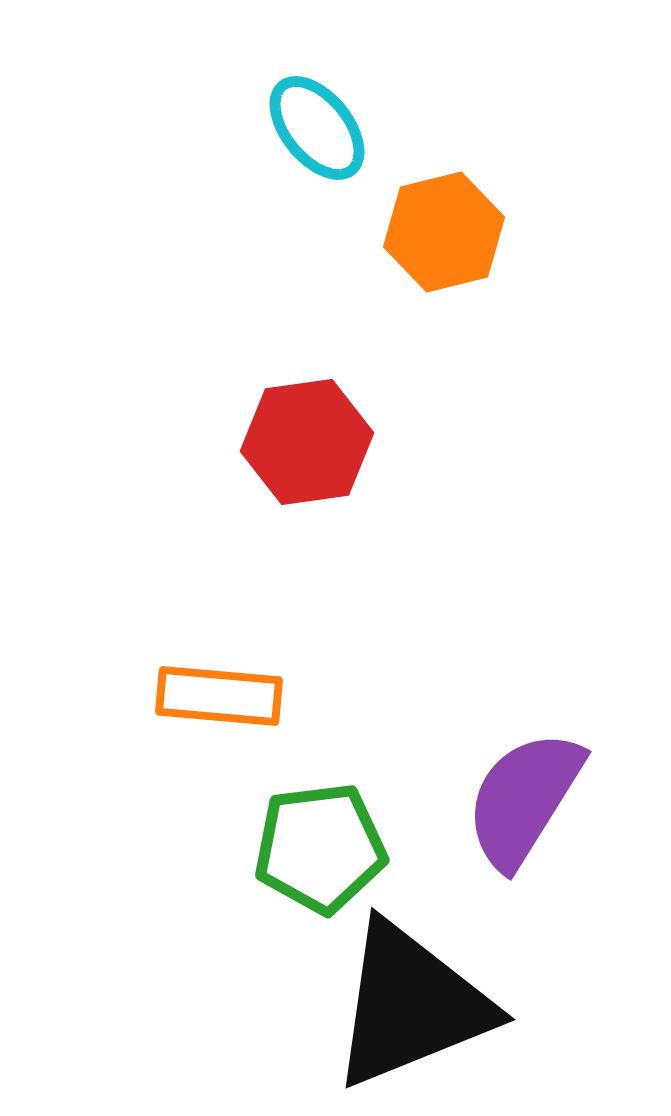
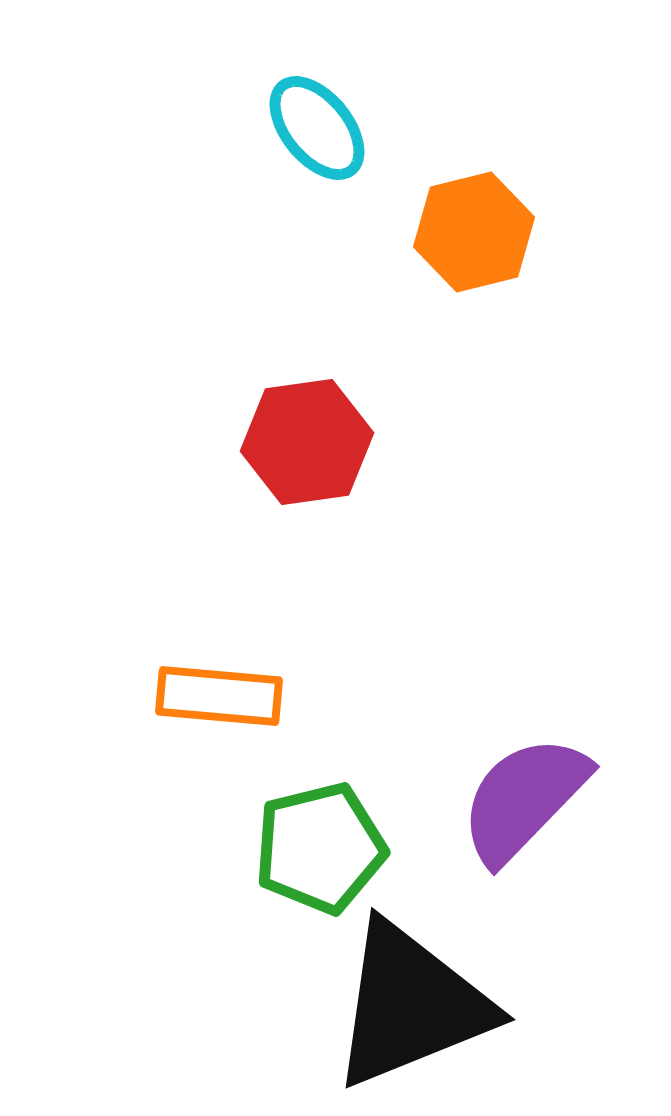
orange hexagon: moved 30 px right
purple semicircle: rotated 12 degrees clockwise
green pentagon: rotated 7 degrees counterclockwise
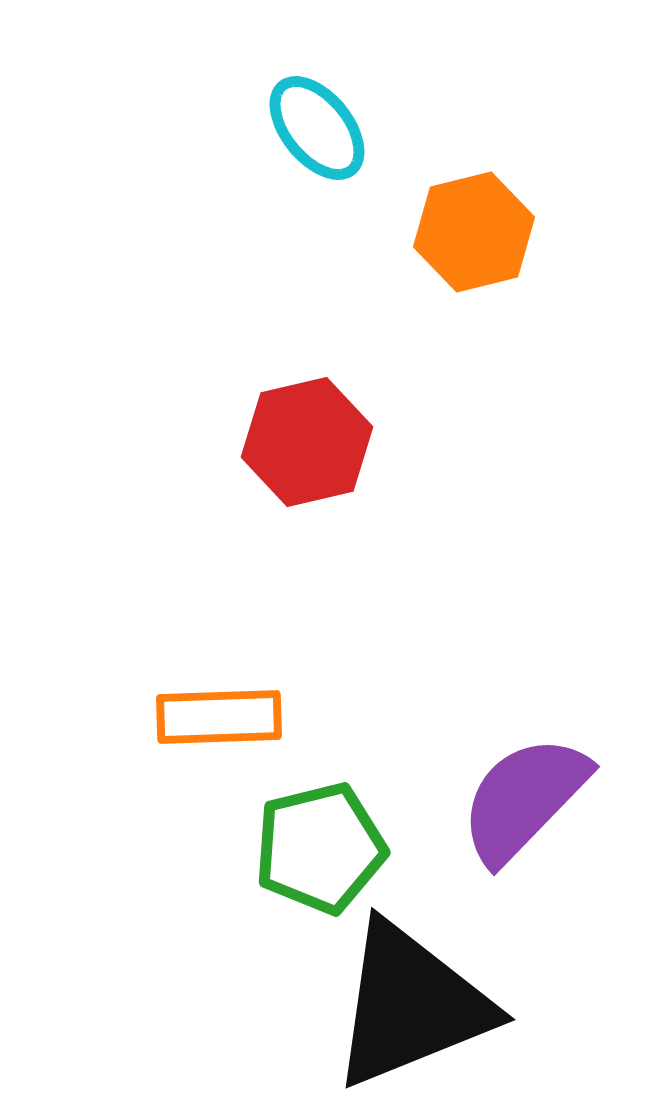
red hexagon: rotated 5 degrees counterclockwise
orange rectangle: moved 21 px down; rotated 7 degrees counterclockwise
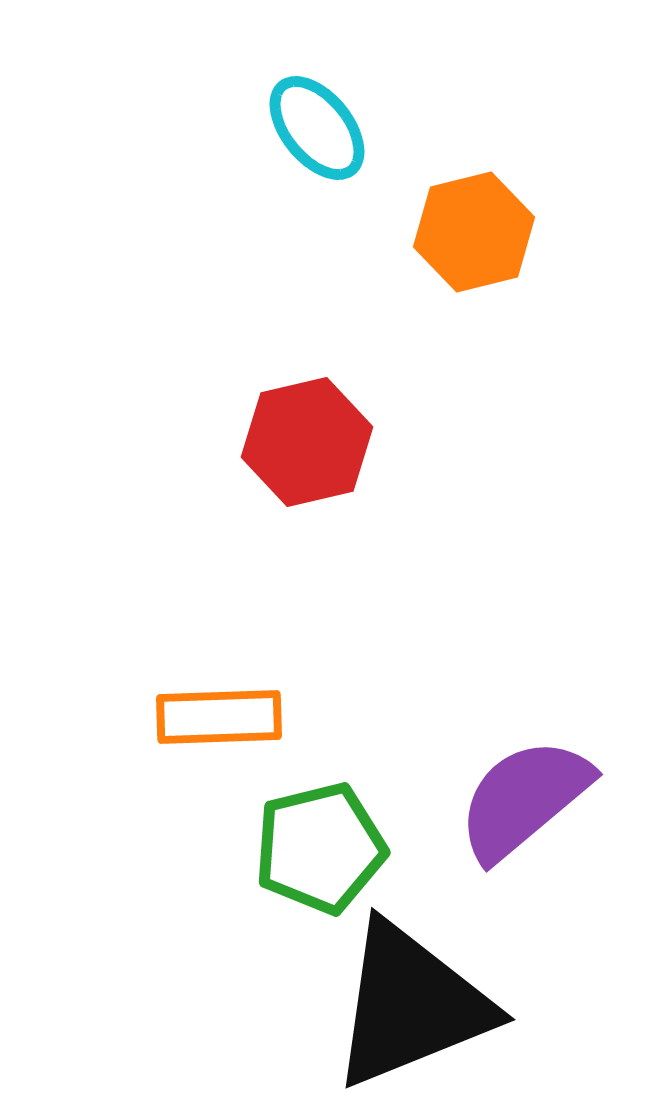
purple semicircle: rotated 6 degrees clockwise
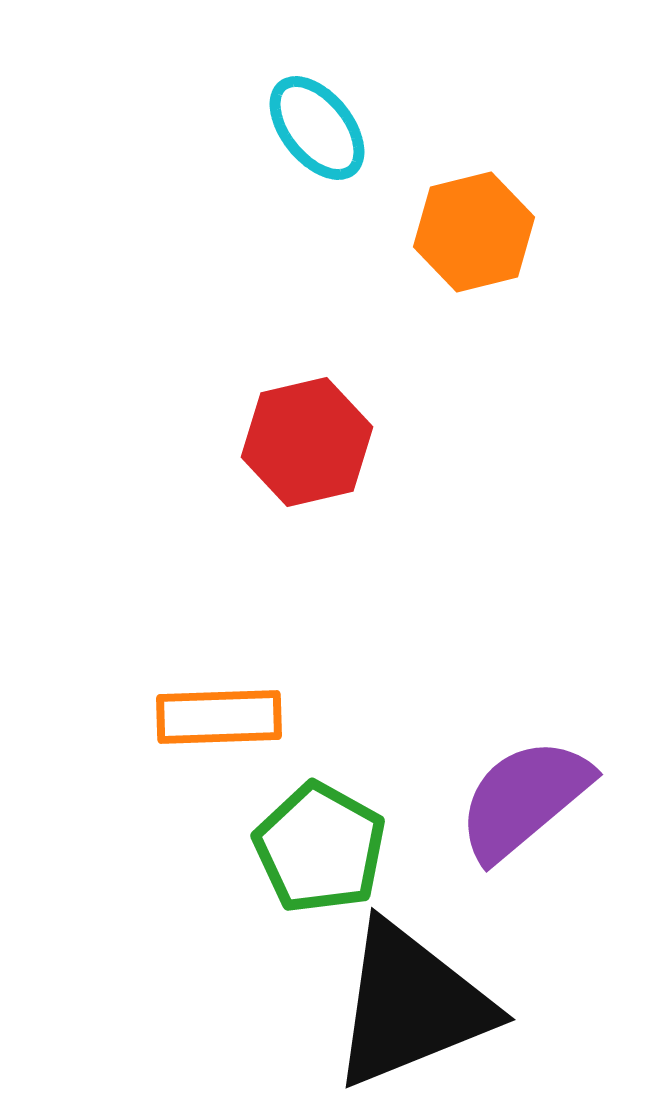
green pentagon: rotated 29 degrees counterclockwise
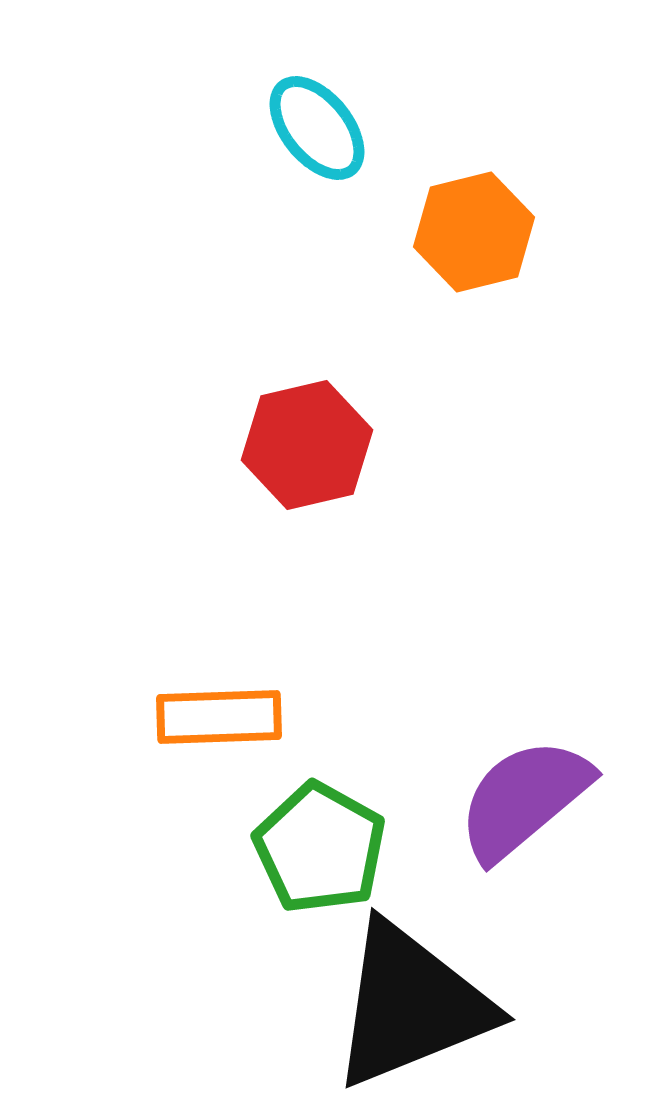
red hexagon: moved 3 px down
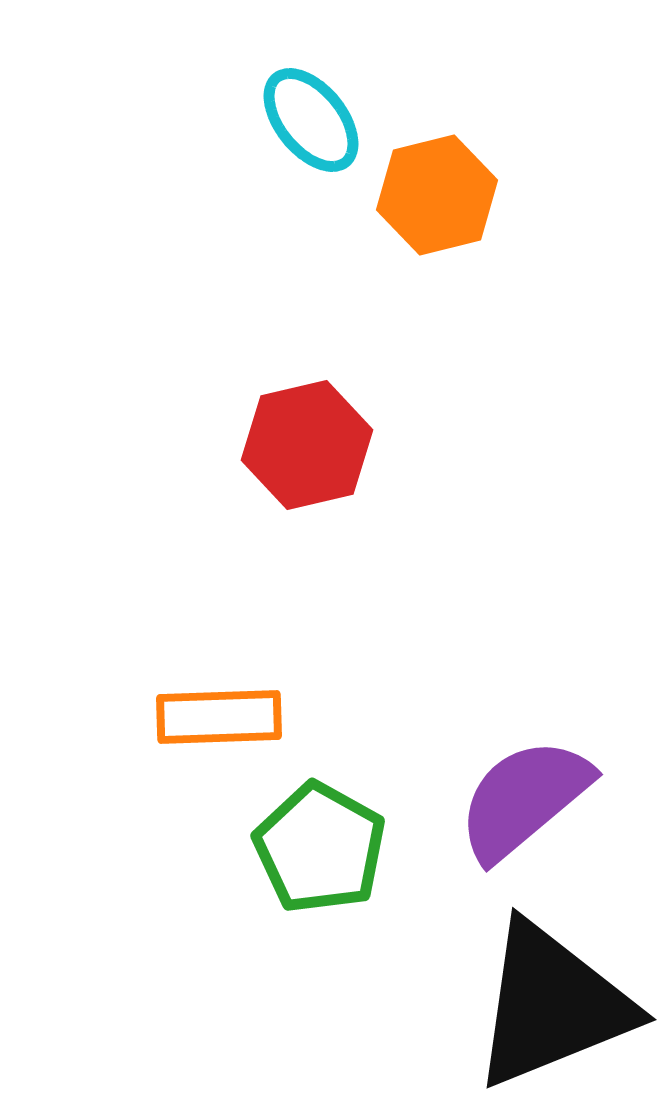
cyan ellipse: moved 6 px left, 8 px up
orange hexagon: moved 37 px left, 37 px up
black triangle: moved 141 px right
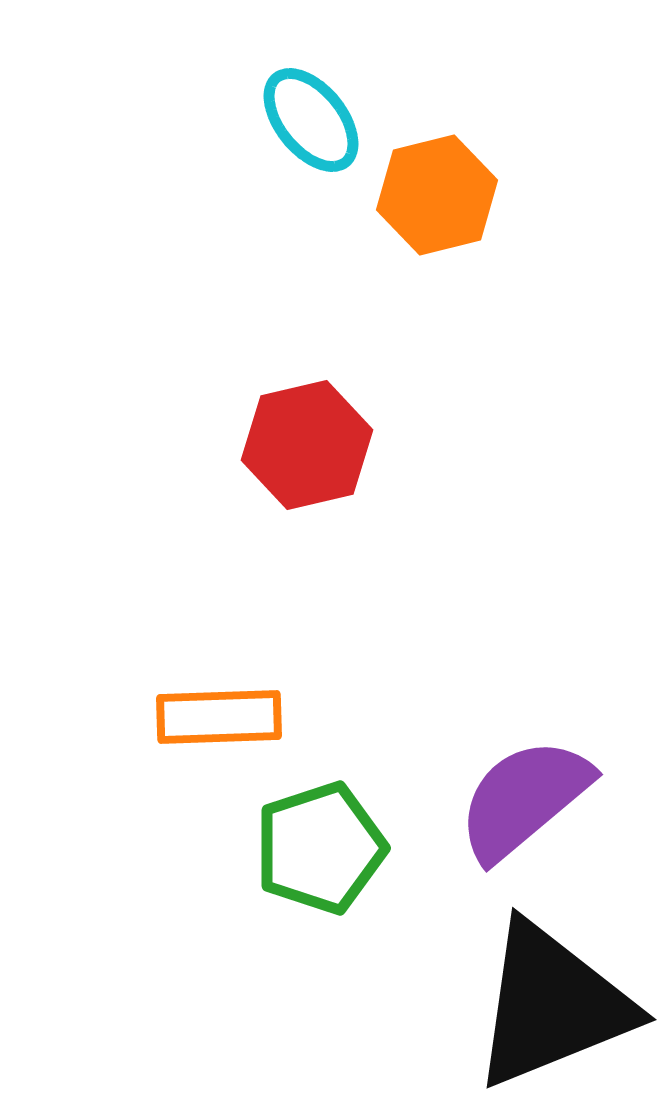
green pentagon: rotated 25 degrees clockwise
